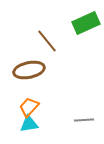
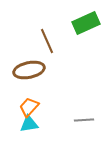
brown line: rotated 15 degrees clockwise
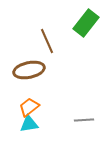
green rectangle: rotated 28 degrees counterclockwise
orange trapezoid: rotated 10 degrees clockwise
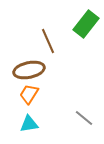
green rectangle: moved 1 px down
brown line: moved 1 px right
orange trapezoid: moved 13 px up; rotated 20 degrees counterclockwise
gray line: moved 2 px up; rotated 42 degrees clockwise
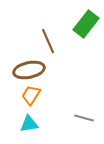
orange trapezoid: moved 2 px right, 1 px down
gray line: rotated 24 degrees counterclockwise
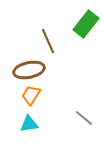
gray line: rotated 24 degrees clockwise
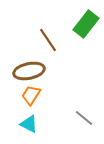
brown line: moved 1 px up; rotated 10 degrees counterclockwise
brown ellipse: moved 1 px down
cyan triangle: rotated 36 degrees clockwise
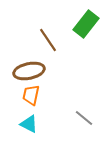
orange trapezoid: rotated 20 degrees counterclockwise
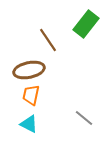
brown ellipse: moved 1 px up
